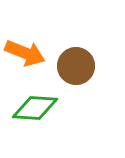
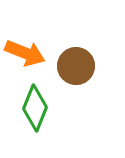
green diamond: rotated 72 degrees counterclockwise
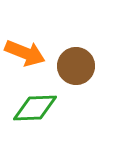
green diamond: rotated 66 degrees clockwise
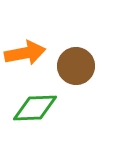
orange arrow: rotated 33 degrees counterclockwise
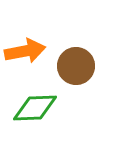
orange arrow: moved 2 px up
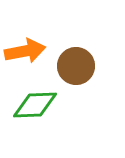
green diamond: moved 3 px up
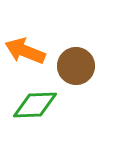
orange arrow: rotated 147 degrees counterclockwise
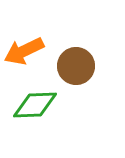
orange arrow: moved 1 px left; rotated 48 degrees counterclockwise
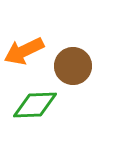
brown circle: moved 3 px left
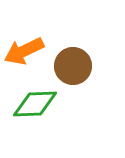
green diamond: moved 1 px up
